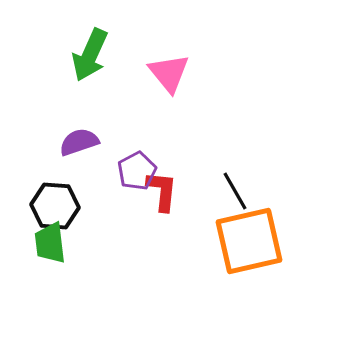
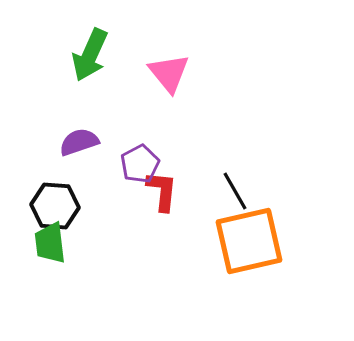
purple pentagon: moved 3 px right, 7 px up
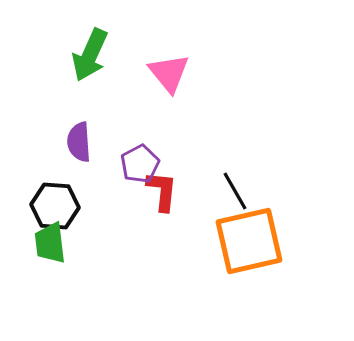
purple semicircle: rotated 75 degrees counterclockwise
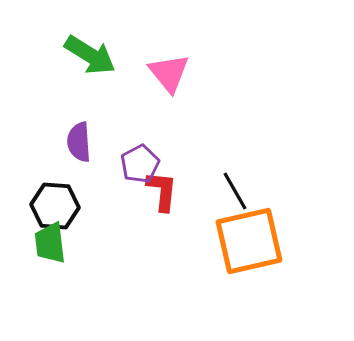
green arrow: rotated 82 degrees counterclockwise
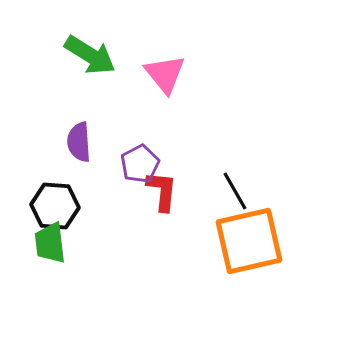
pink triangle: moved 4 px left, 1 px down
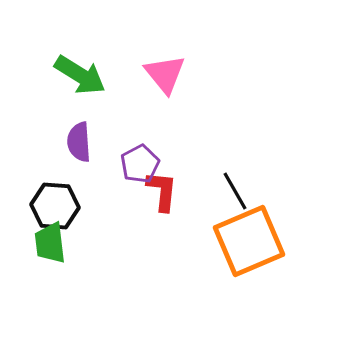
green arrow: moved 10 px left, 20 px down
orange square: rotated 10 degrees counterclockwise
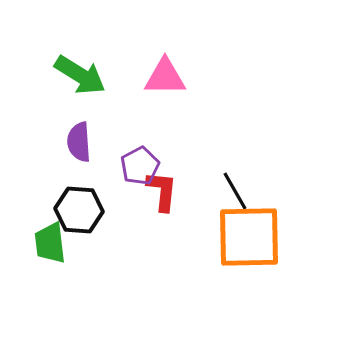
pink triangle: moved 3 px down; rotated 51 degrees counterclockwise
purple pentagon: moved 2 px down
black hexagon: moved 24 px right, 4 px down
orange square: moved 4 px up; rotated 22 degrees clockwise
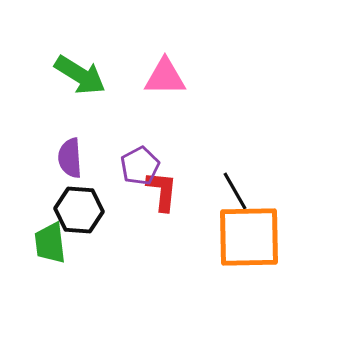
purple semicircle: moved 9 px left, 16 px down
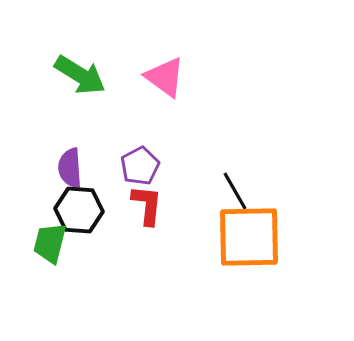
pink triangle: rotated 36 degrees clockwise
purple semicircle: moved 10 px down
red L-shape: moved 15 px left, 14 px down
green trapezoid: rotated 21 degrees clockwise
